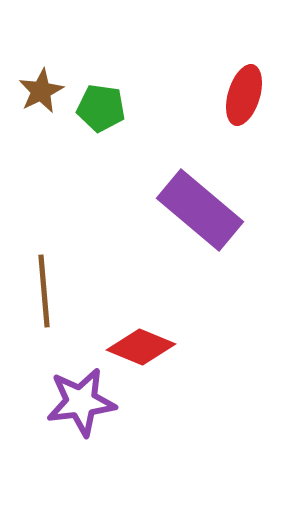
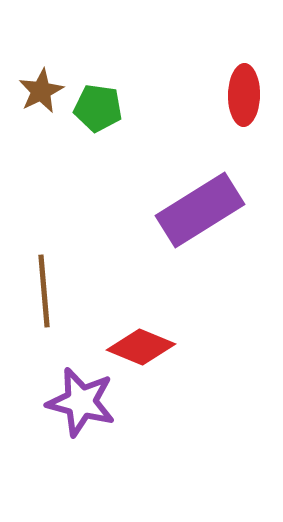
red ellipse: rotated 16 degrees counterclockwise
green pentagon: moved 3 px left
purple rectangle: rotated 72 degrees counterclockwise
purple star: rotated 22 degrees clockwise
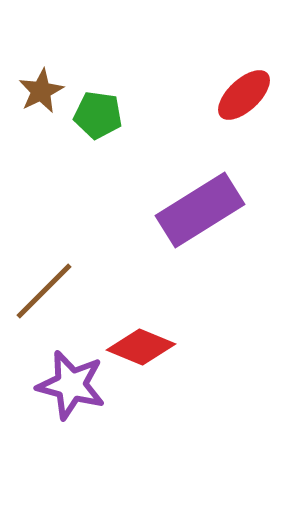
red ellipse: rotated 46 degrees clockwise
green pentagon: moved 7 px down
brown line: rotated 50 degrees clockwise
purple star: moved 10 px left, 17 px up
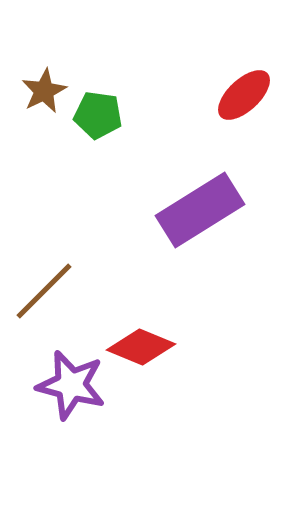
brown star: moved 3 px right
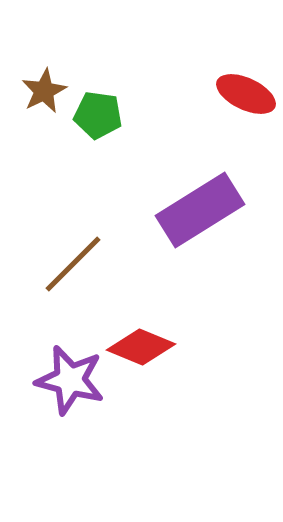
red ellipse: moved 2 px right, 1 px up; rotated 68 degrees clockwise
brown line: moved 29 px right, 27 px up
purple star: moved 1 px left, 5 px up
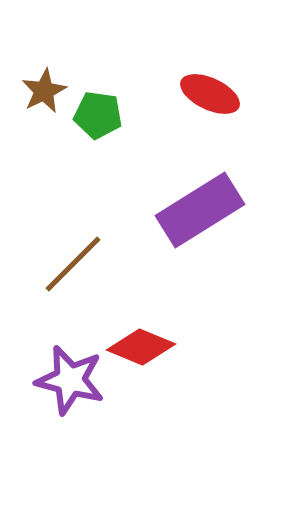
red ellipse: moved 36 px left
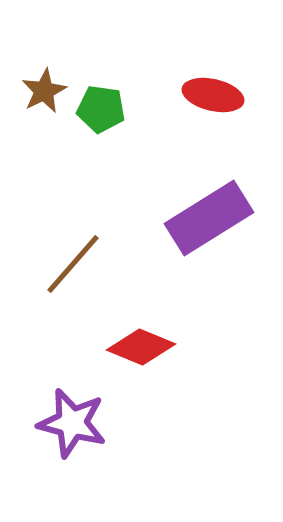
red ellipse: moved 3 px right, 1 px down; rotated 12 degrees counterclockwise
green pentagon: moved 3 px right, 6 px up
purple rectangle: moved 9 px right, 8 px down
brown line: rotated 4 degrees counterclockwise
purple star: moved 2 px right, 43 px down
